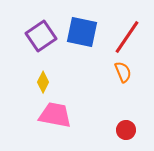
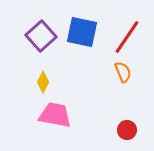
purple square: rotated 8 degrees counterclockwise
red circle: moved 1 px right
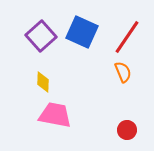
blue square: rotated 12 degrees clockwise
yellow diamond: rotated 25 degrees counterclockwise
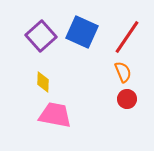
red circle: moved 31 px up
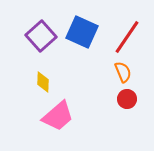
pink trapezoid: moved 3 px right, 1 px down; rotated 128 degrees clockwise
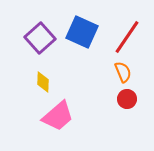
purple square: moved 1 px left, 2 px down
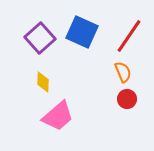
red line: moved 2 px right, 1 px up
